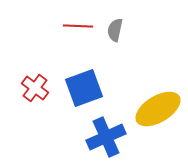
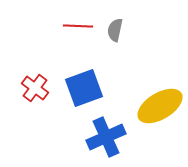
yellow ellipse: moved 2 px right, 3 px up
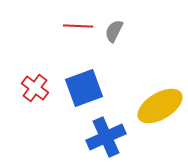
gray semicircle: moved 1 px left, 1 px down; rotated 15 degrees clockwise
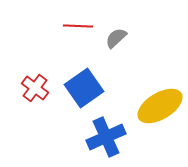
gray semicircle: moved 2 px right, 7 px down; rotated 20 degrees clockwise
blue square: rotated 15 degrees counterclockwise
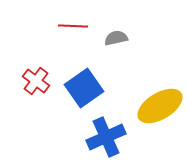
red line: moved 5 px left
gray semicircle: rotated 30 degrees clockwise
red cross: moved 1 px right, 7 px up
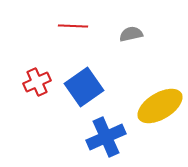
gray semicircle: moved 15 px right, 4 px up
red cross: moved 1 px right, 1 px down; rotated 28 degrees clockwise
blue square: moved 1 px up
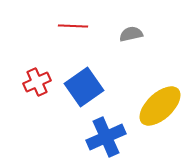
yellow ellipse: rotated 12 degrees counterclockwise
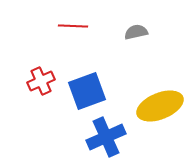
gray semicircle: moved 5 px right, 2 px up
red cross: moved 4 px right, 1 px up
blue square: moved 3 px right, 4 px down; rotated 15 degrees clockwise
yellow ellipse: rotated 21 degrees clockwise
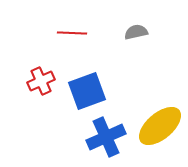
red line: moved 1 px left, 7 px down
yellow ellipse: moved 20 px down; rotated 18 degrees counterclockwise
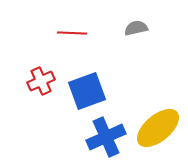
gray semicircle: moved 4 px up
yellow ellipse: moved 2 px left, 2 px down
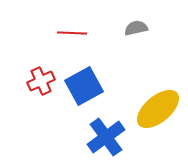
blue square: moved 3 px left, 5 px up; rotated 9 degrees counterclockwise
yellow ellipse: moved 19 px up
blue cross: rotated 12 degrees counterclockwise
